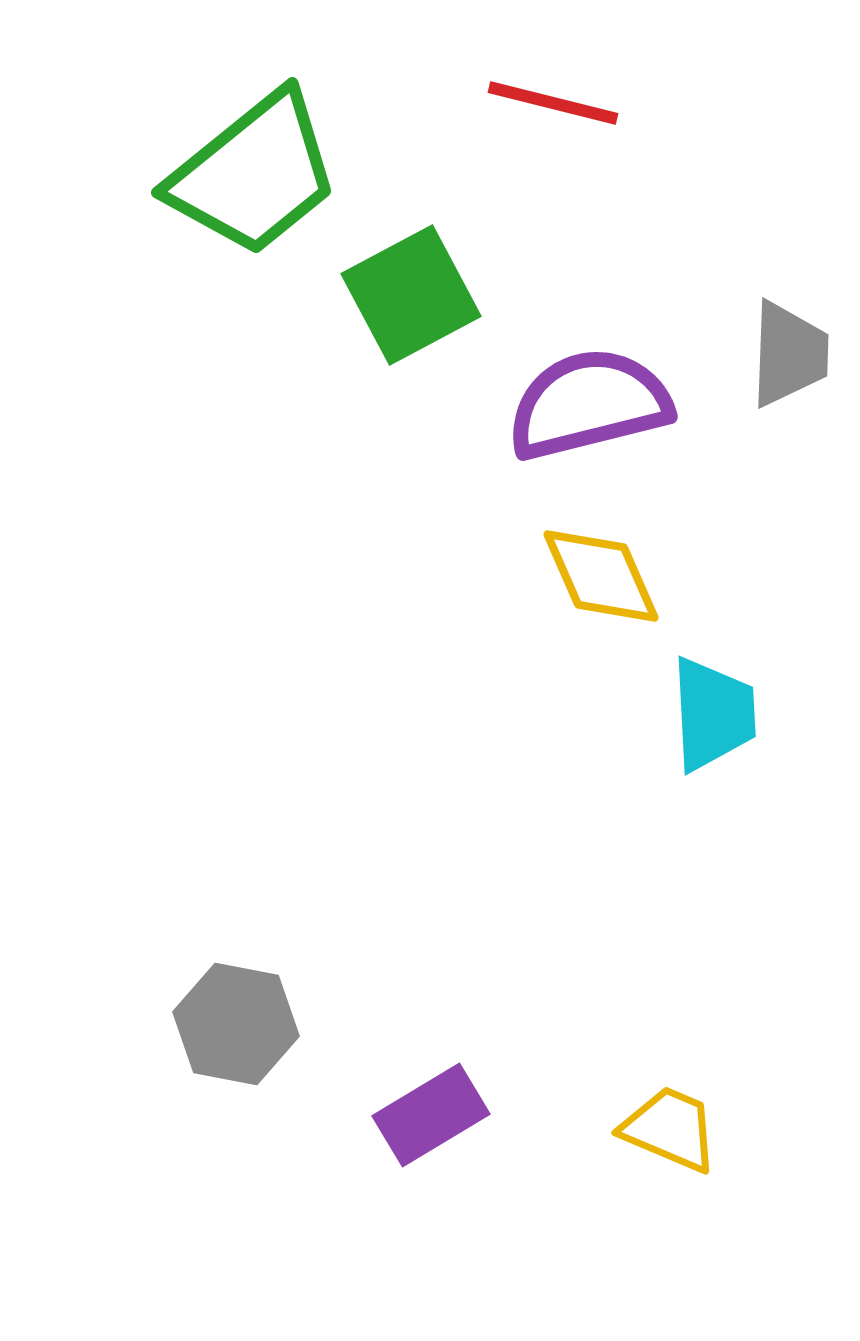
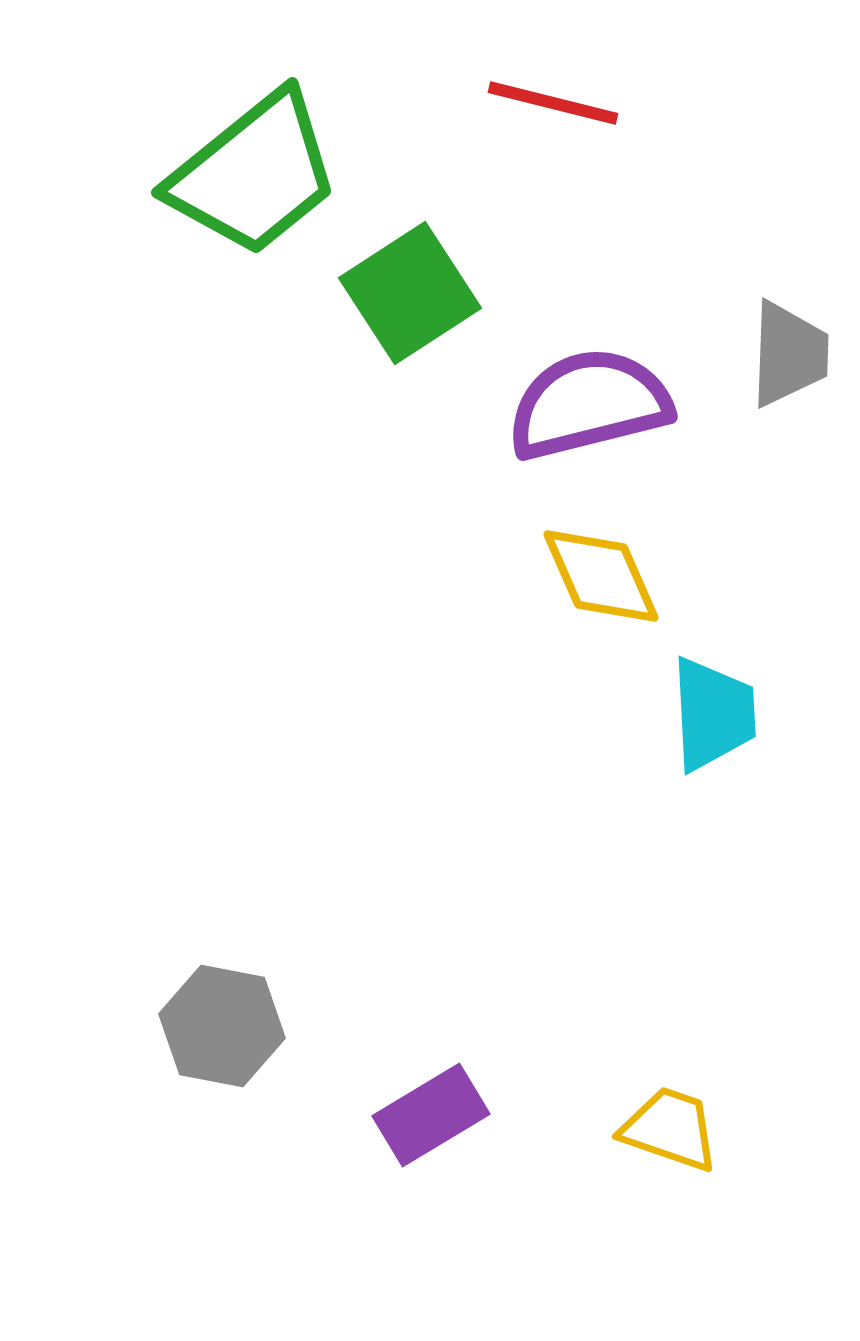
green square: moved 1 px left, 2 px up; rotated 5 degrees counterclockwise
gray hexagon: moved 14 px left, 2 px down
yellow trapezoid: rotated 4 degrees counterclockwise
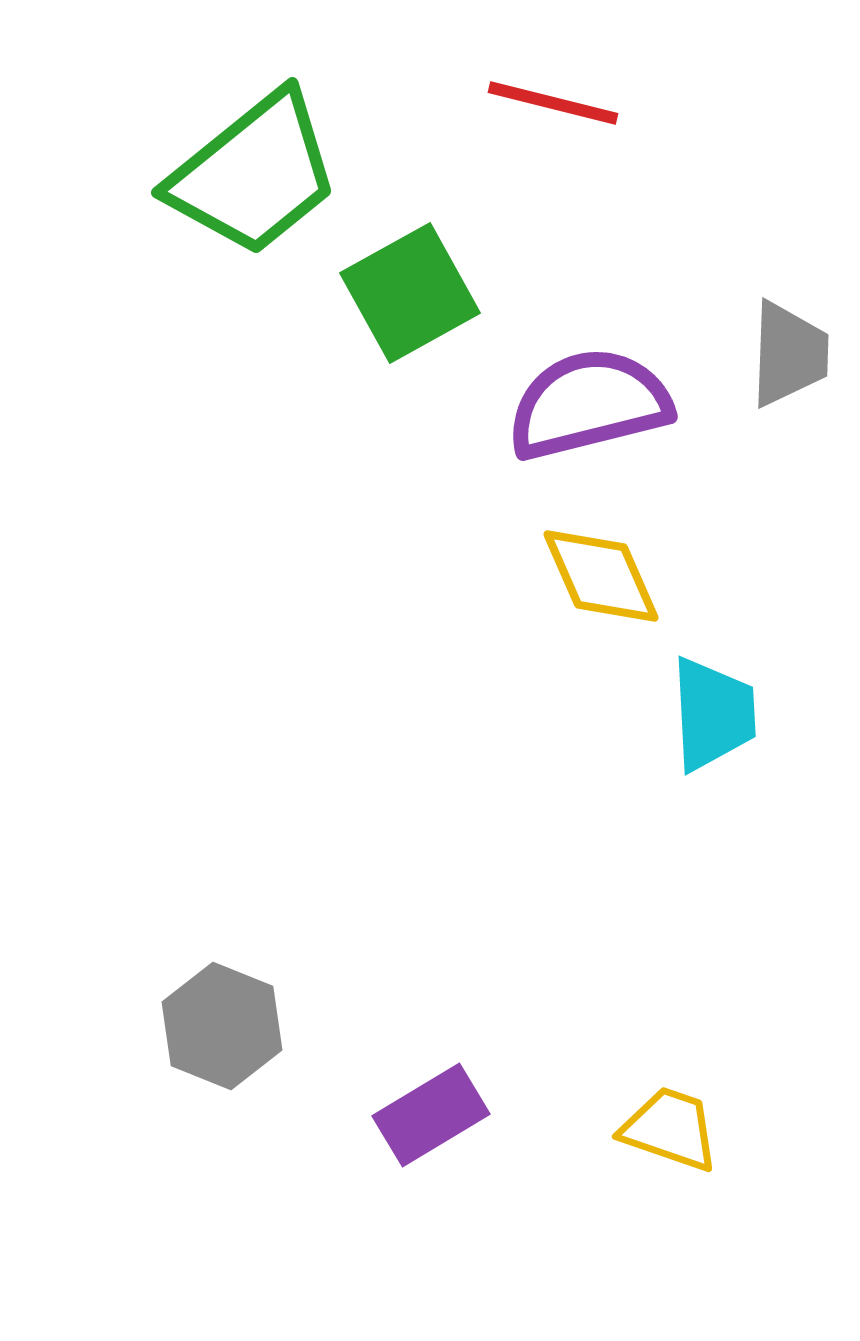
green square: rotated 4 degrees clockwise
gray hexagon: rotated 11 degrees clockwise
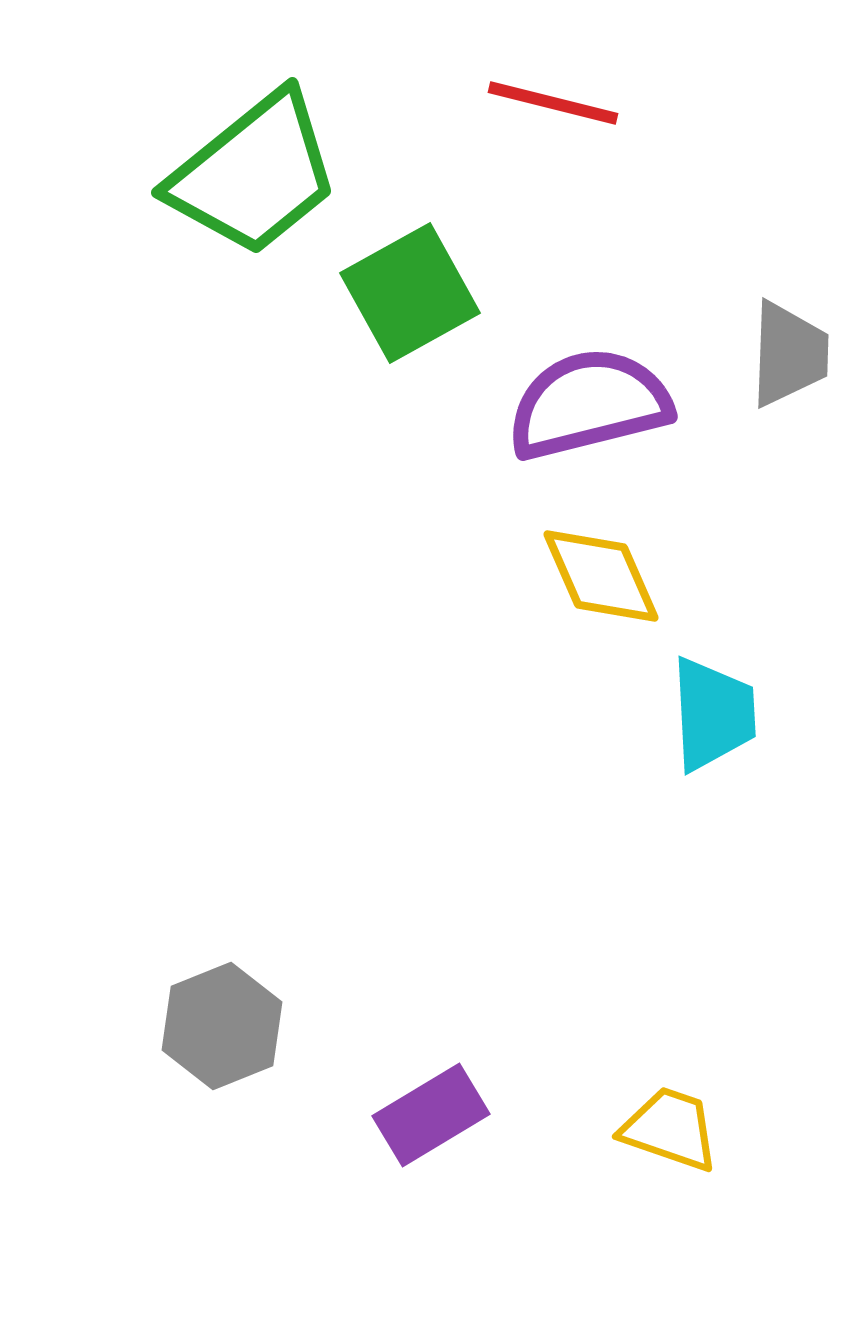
gray hexagon: rotated 16 degrees clockwise
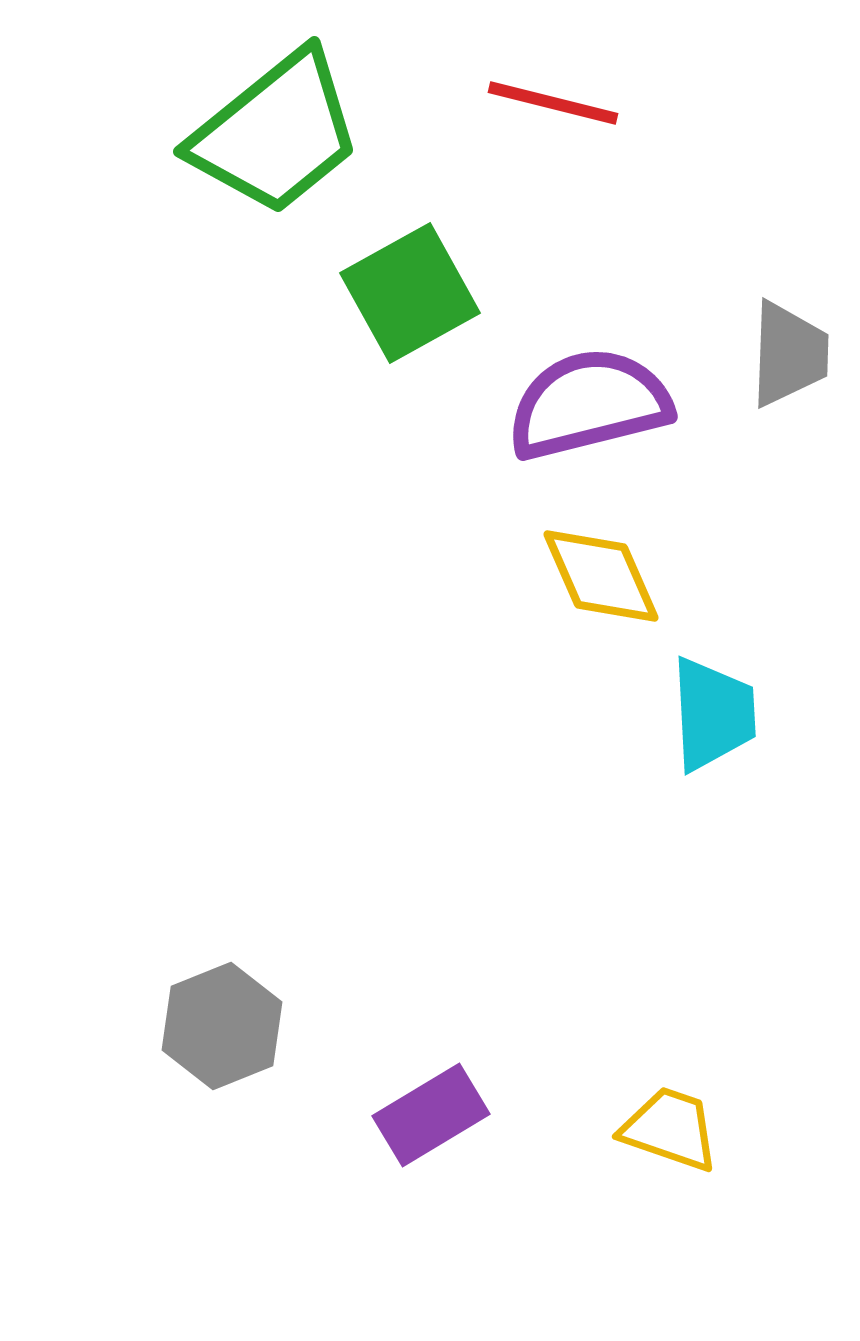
green trapezoid: moved 22 px right, 41 px up
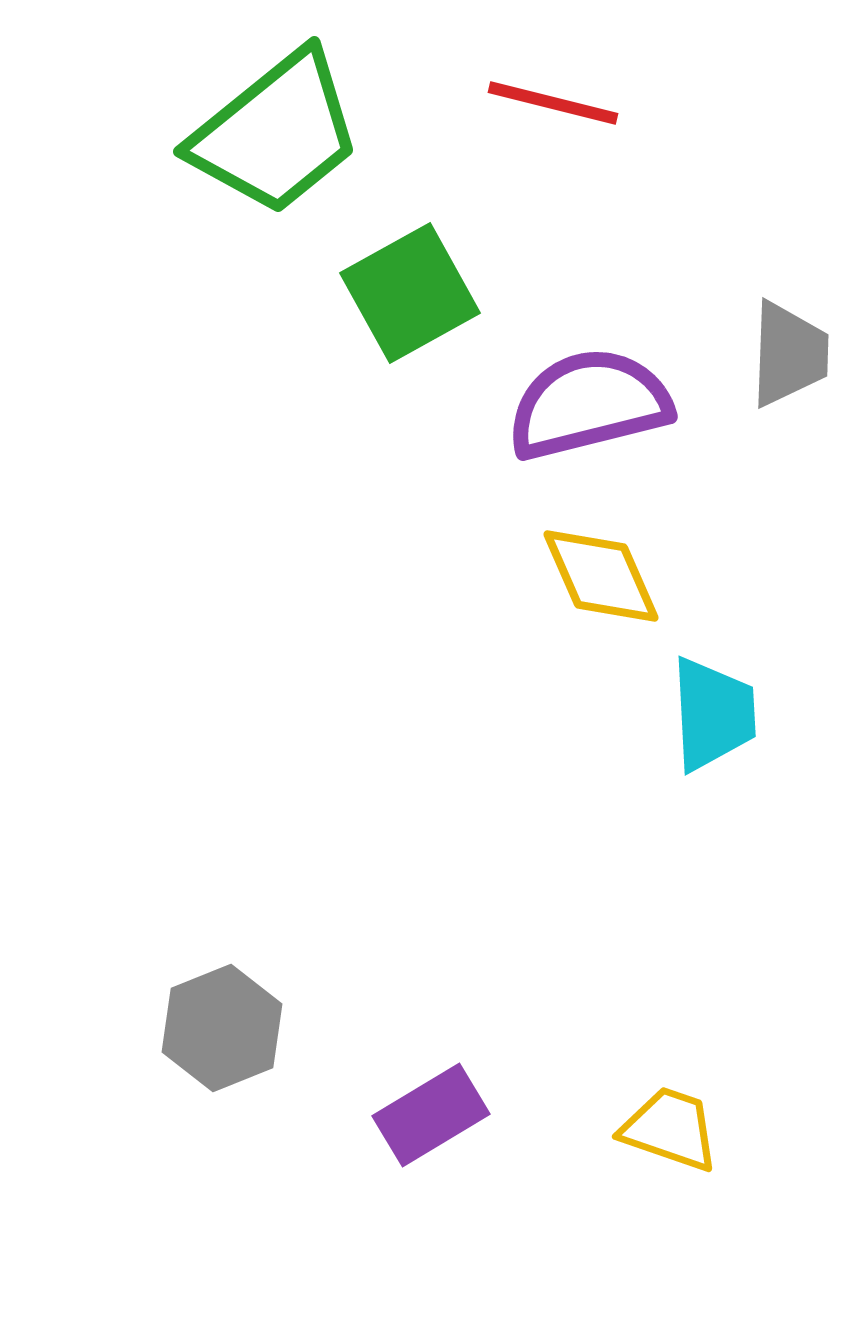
gray hexagon: moved 2 px down
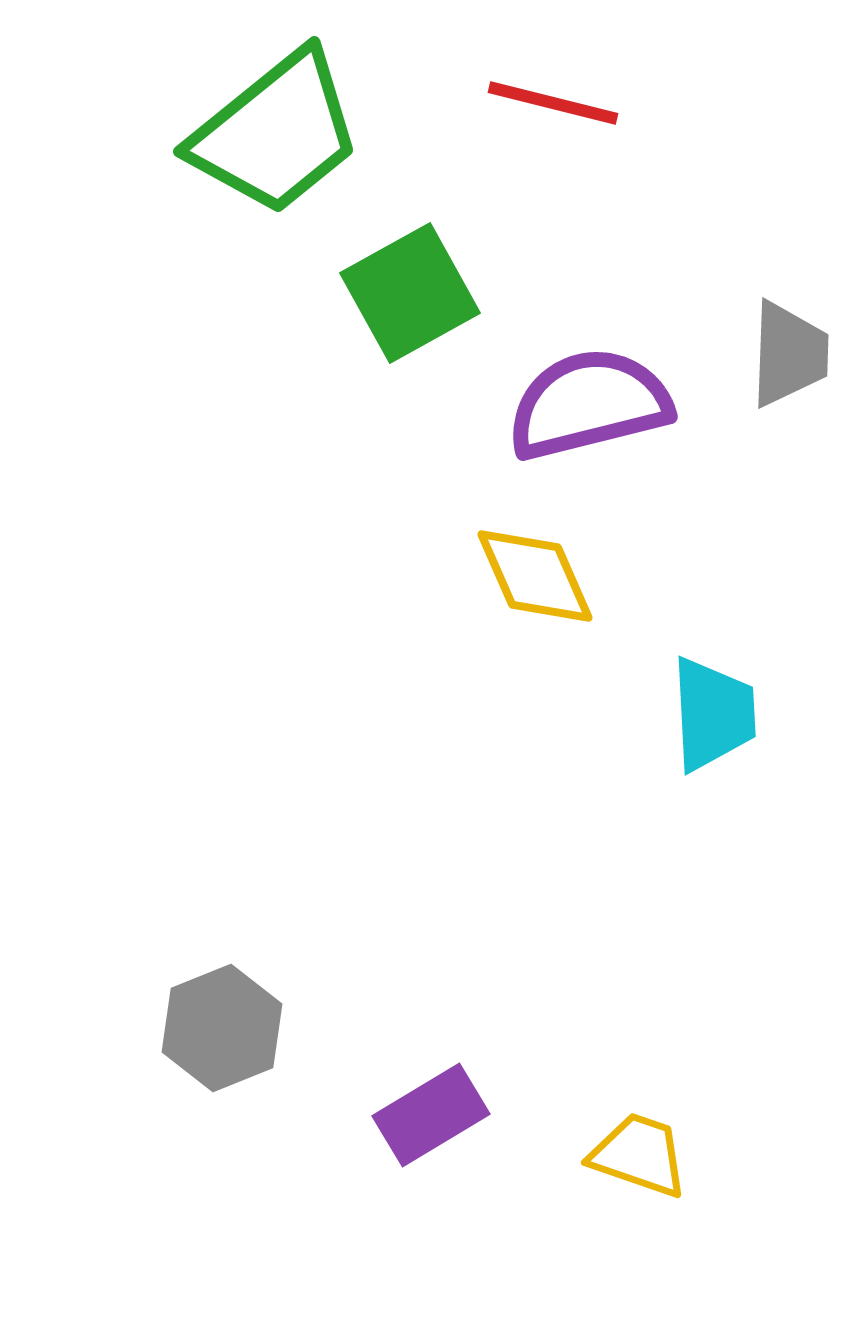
yellow diamond: moved 66 px left
yellow trapezoid: moved 31 px left, 26 px down
